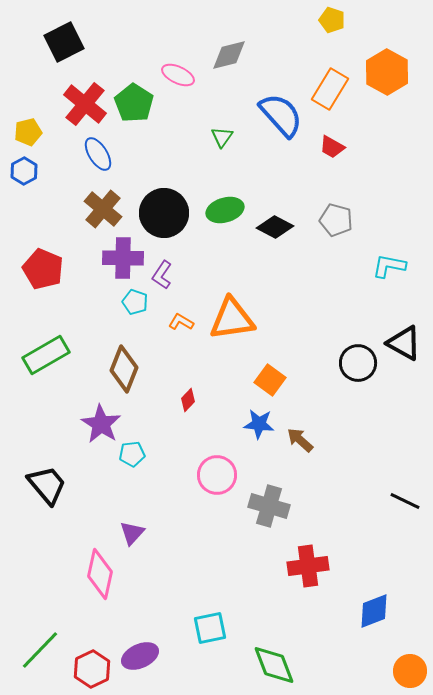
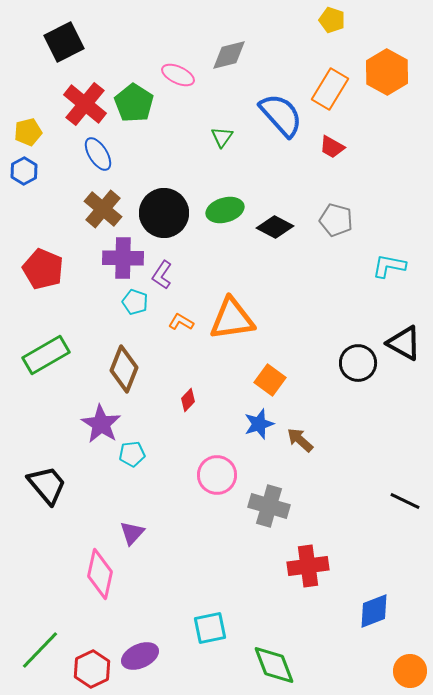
blue star at (259, 424): rotated 24 degrees counterclockwise
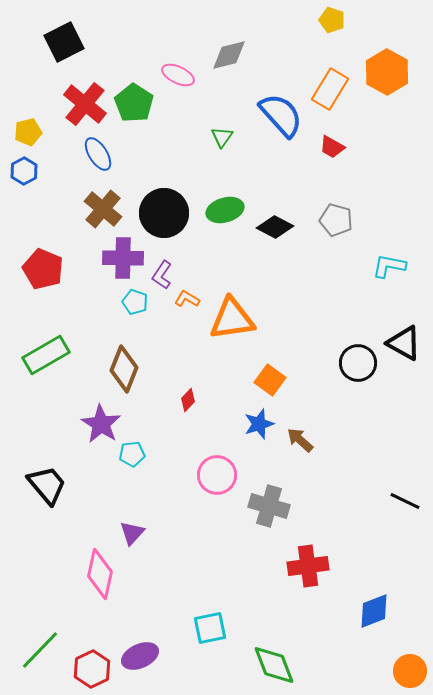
orange L-shape at (181, 322): moved 6 px right, 23 px up
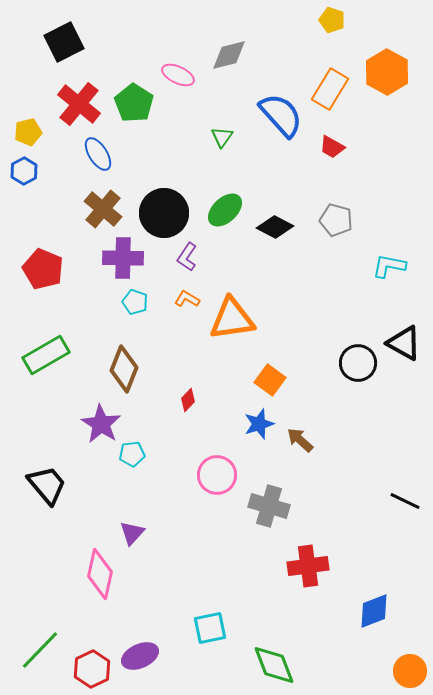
red cross at (85, 104): moved 6 px left
green ellipse at (225, 210): rotated 27 degrees counterclockwise
purple L-shape at (162, 275): moved 25 px right, 18 px up
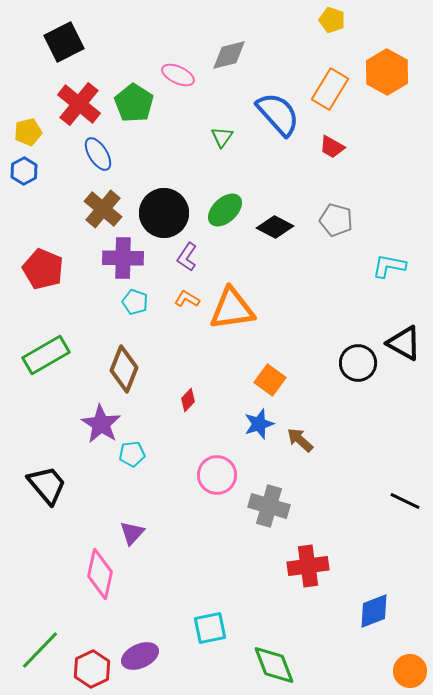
blue semicircle at (281, 115): moved 3 px left, 1 px up
orange triangle at (232, 319): moved 10 px up
